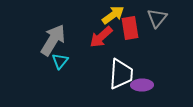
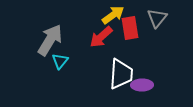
gray arrow: moved 3 px left
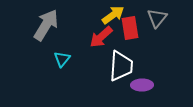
gray arrow: moved 4 px left, 15 px up
cyan triangle: moved 2 px right, 2 px up
white trapezoid: moved 8 px up
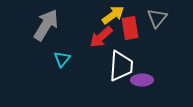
purple ellipse: moved 5 px up
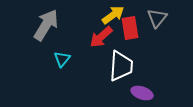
purple ellipse: moved 13 px down; rotated 20 degrees clockwise
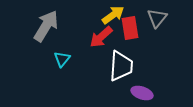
gray arrow: moved 1 px down
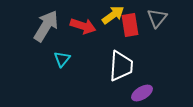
red rectangle: moved 3 px up
red arrow: moved 18 px left, 11 px up; rotated 120 degrees counterclockwise
purple ellipse: rotated 50 degrees counterclockwise
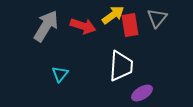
cyan triangle: moved 2 px left, 15 px down
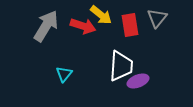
yellow arrow: moved 12 px left; rotated 75 degrees clockwise
cyan triangle: moved 4 px right
purple ellipse: moved 4 px left, 12 px up; rotated 10 degrees clockwise
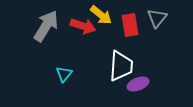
purple ellipse: moved 3 px down
